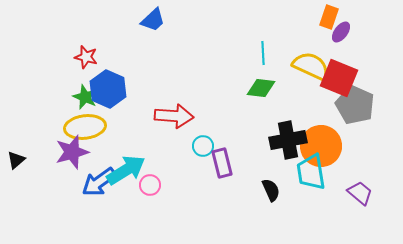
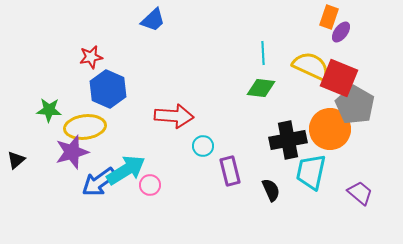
red star: moved 5 px right; rotated 25 degrees counterclockwise
green star: moved 36 px left, 13 px down; rotated 20 degrees counterclockwise
gray pentagon: rotated 6 degrees clockwise
orange circle: moved 9 px right, 17 px up
purple rectangle: moved 8 px right, 8 px down
cyan trapezoid: rotated 21 degrees clockwise
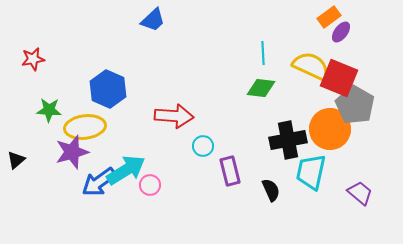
orange rectangle: rotated 35 degrees clockwise
red star: moved 58 px left, 2 px down
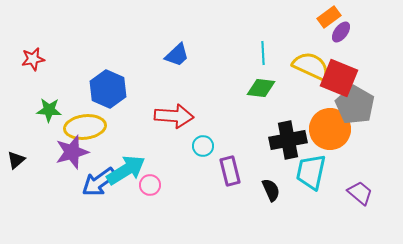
blue trapezoid: moved 24 px right, 35 px down
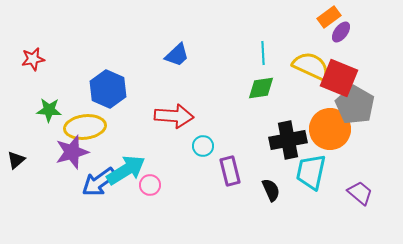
green diamond: rotated 16 degrees counterclockwise
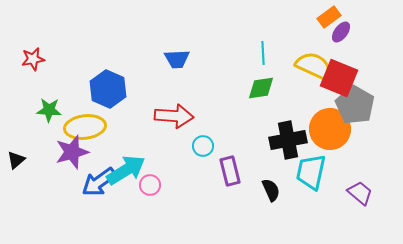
blue trapezoid: moved 4 px down; rotated 40 degrees clockwise
yellow semicircle: moved 3 px right
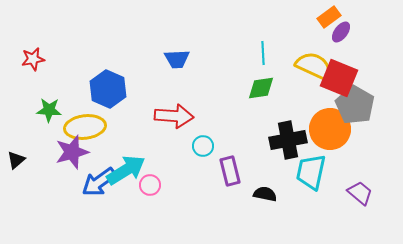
black semicircle: moved 6 px left, 4 px down; rotated 55 degrees counterclockwise
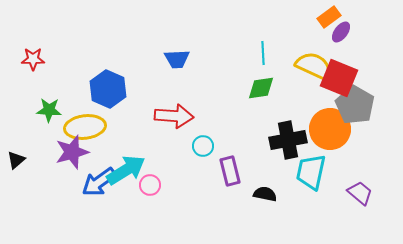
red star: rotated 10 degrees clockwise
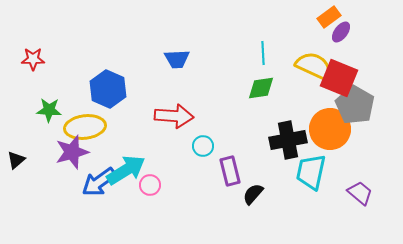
black semicircle: moved 12 px left; rotated 60 degrees counterclockwise
